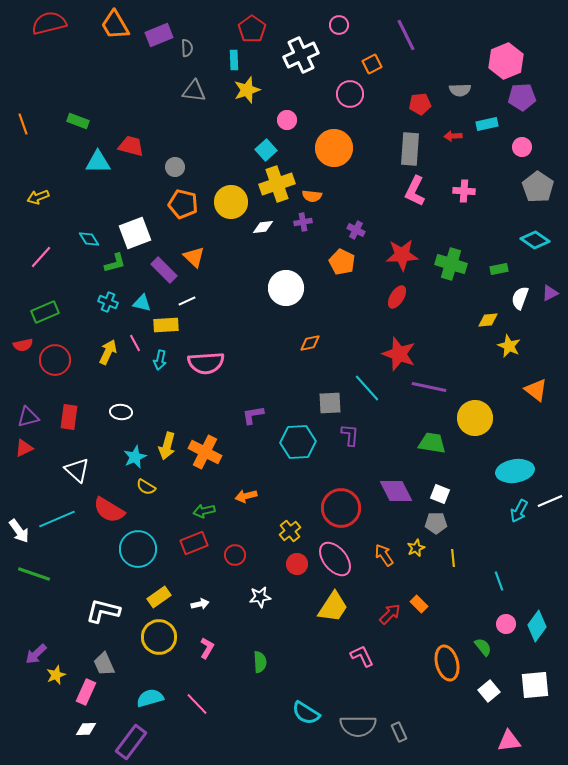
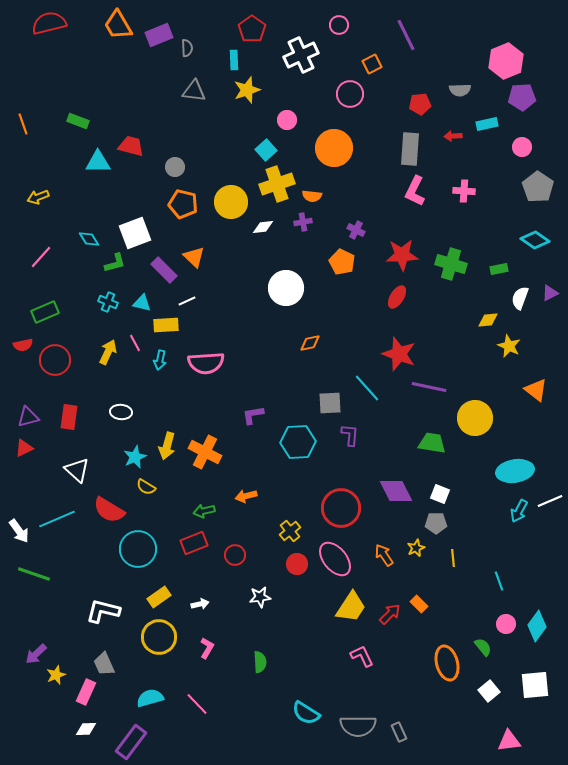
orange trapezoid at (115, 25): moved 3 px right
yellow trapezoid at (333, 607): moved 18 px right
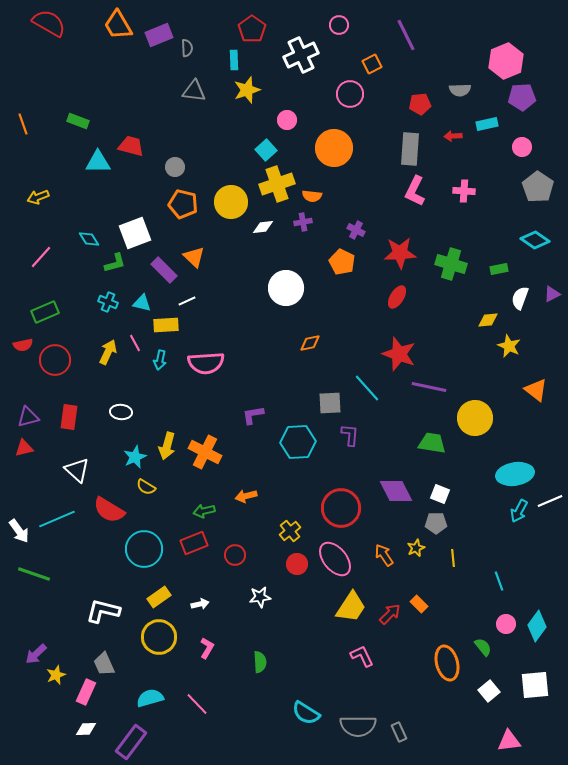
red semicircle at (49, 23): rotated 44 degrees clockwise
red star at (402, 255): moved 2 px left, 2 px up
purple triangle at (550, 293): moved 2 px right, 1 px down
red triangle at (24, 448): rotated 12 degrees clockwise
cyan ellipse at (515, 471): moved 3 px down
cyan circle at (138, 549): moved 6 px right
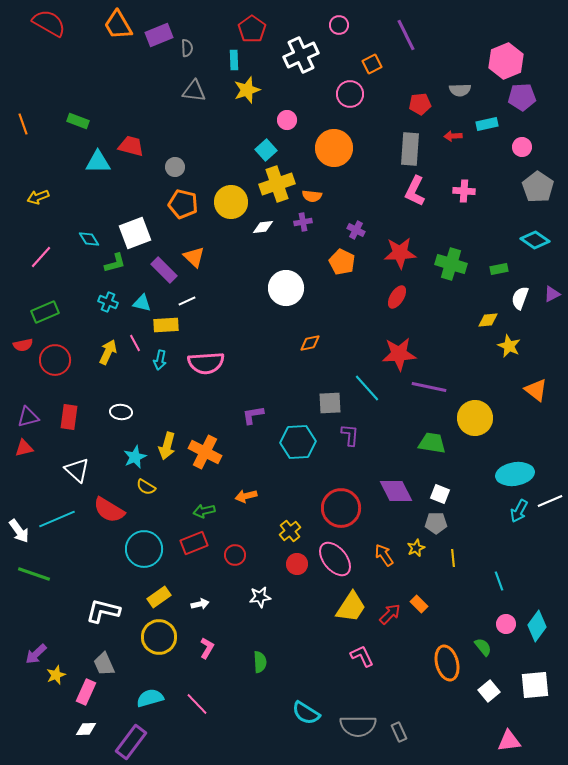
red star at (399, 354): rotated 24 degrees counterclockwise
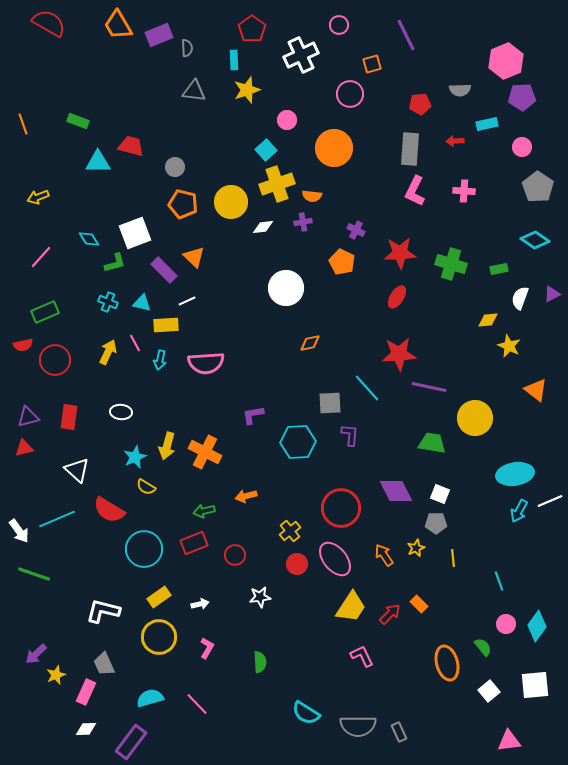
orange square at (372, 64): rotated 12 degrees clockwise
red arrow at (453, 136): moved 2 px right, 5 px down
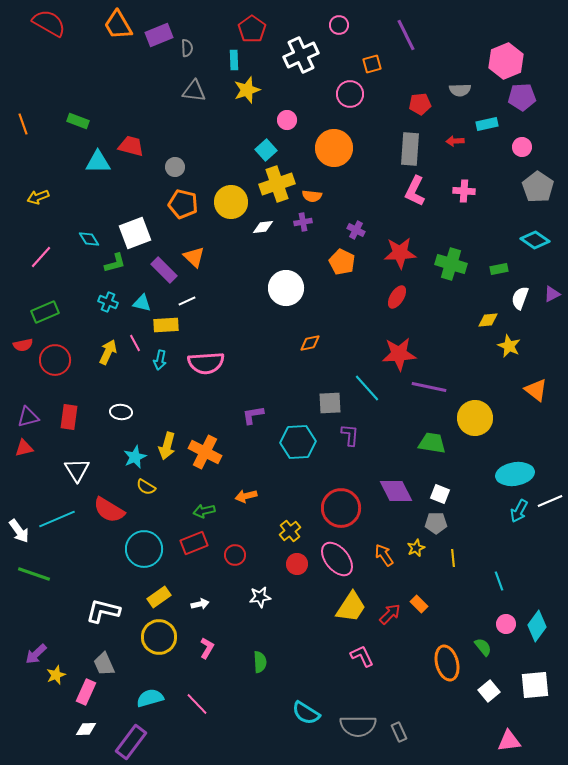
white triangle at (77, 470): rotated 16 degrees clockwise
pink ellipse at (335, 559): moved 2 px right
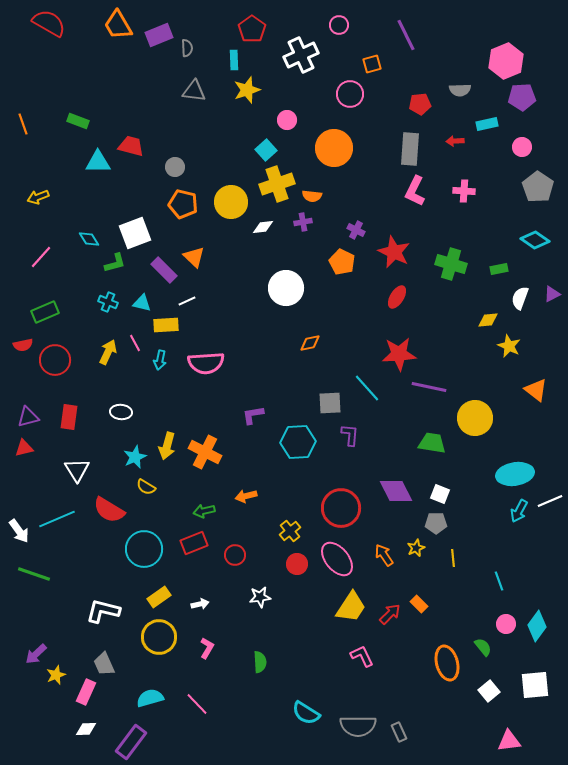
red star at (400, 253): moved 6 px left, 1 px up; rotated 28 degrees clockwise
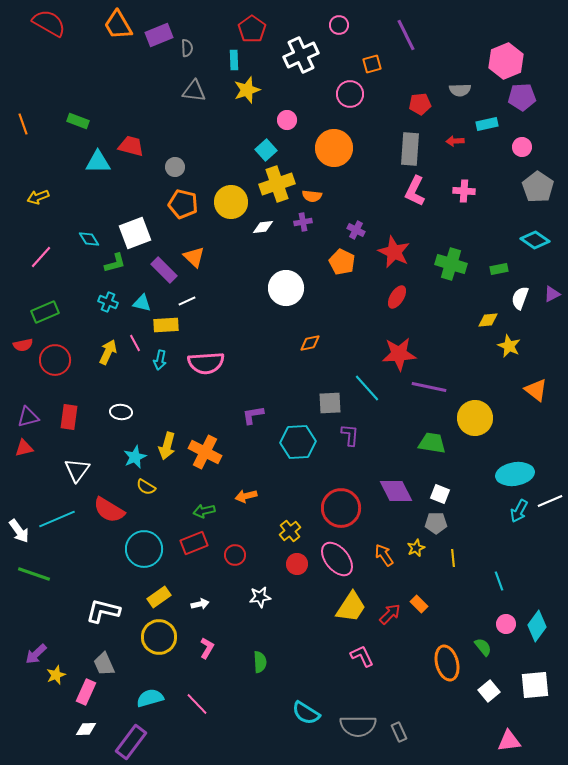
white triangle at (77, 470): rotated 8 degrees clockwise
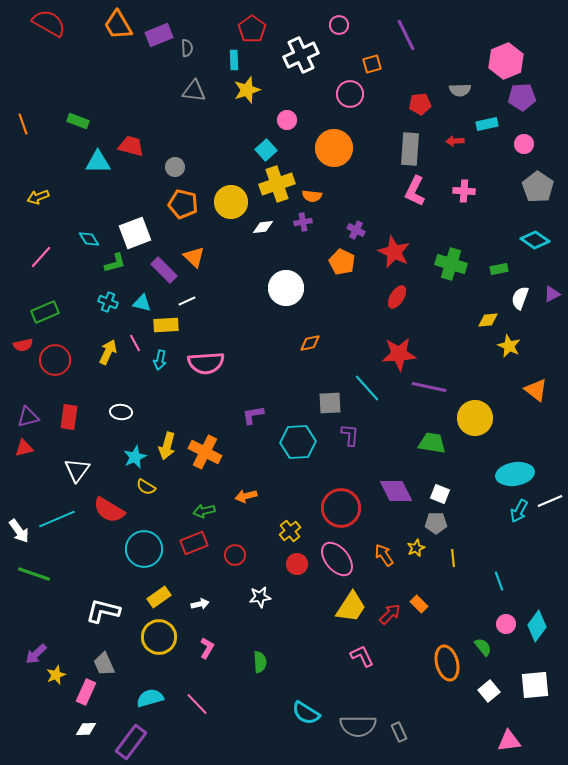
pink circle at (522, 147): moved 2 px right, 3 px up
